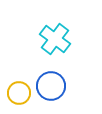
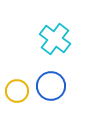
yellow circle: moved 2 px left, 2 px up
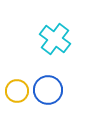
blue circle: moved 3 px left, 4 px down
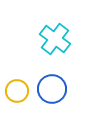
blue circle: moved 4 px right, 1 px up
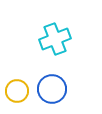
cyan cross: rotated 32 degrees clockwise
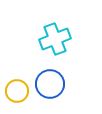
blue circle: moved 2 px left, 5 px up
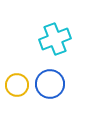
yellow circle: moved 6 px up
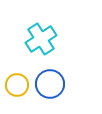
cyan cross: moved 14 px left; rotated 12 degrees counterclockwise
